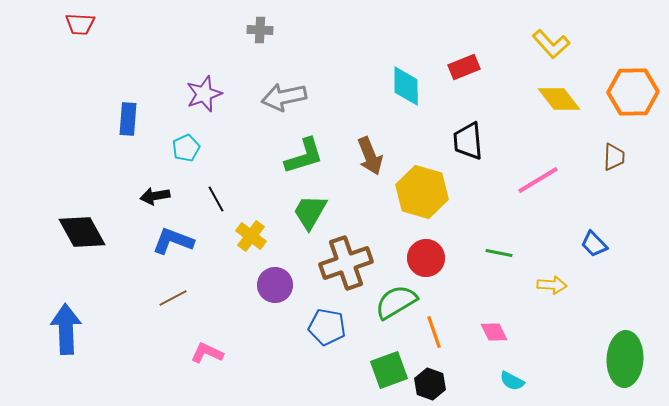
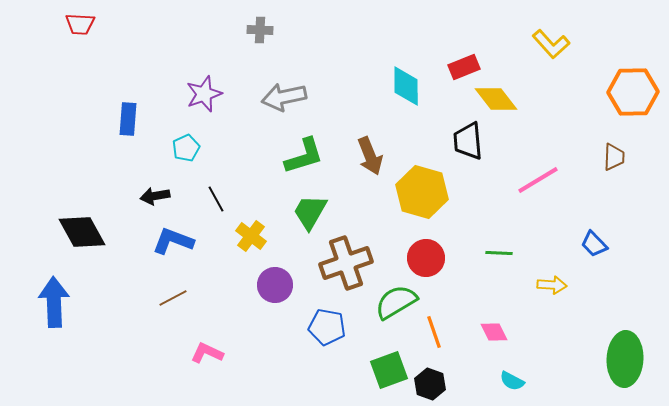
yellow diamond: moved 63 px left
green line: rotated 8 degrees counterclockwise
blue arrow: moved 12 px left, 27 px up
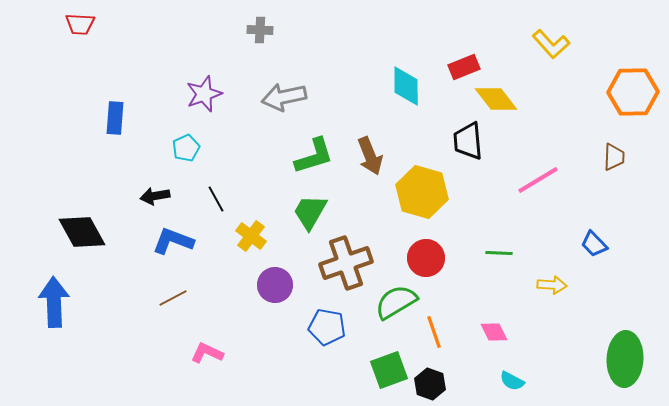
blue rectangle: moved 13 px left, 1 px up
green L-shape: moved 10 px right
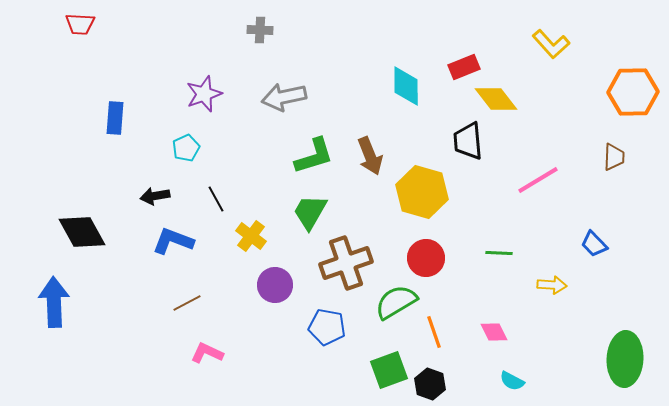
brown line: moved 14 px right, 5 px down
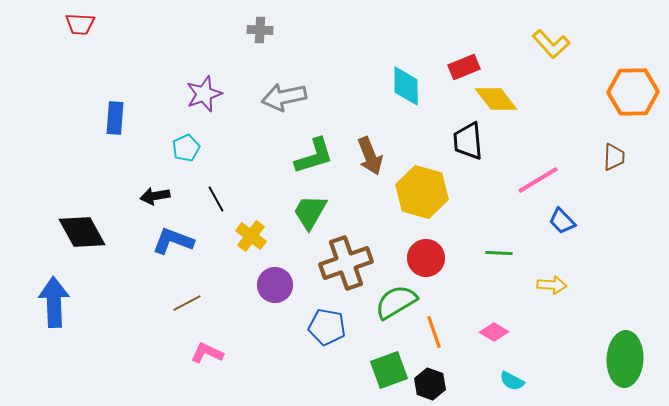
blue trapezoid: moved 32 px left, 23 px up
pink diamond: rotated 32 degrees counterclockwise
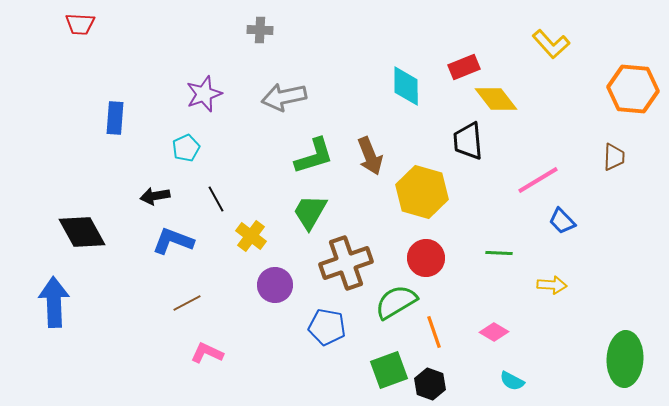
orange hexagon: moved 3 px up; rotated 6 degrees clockwise
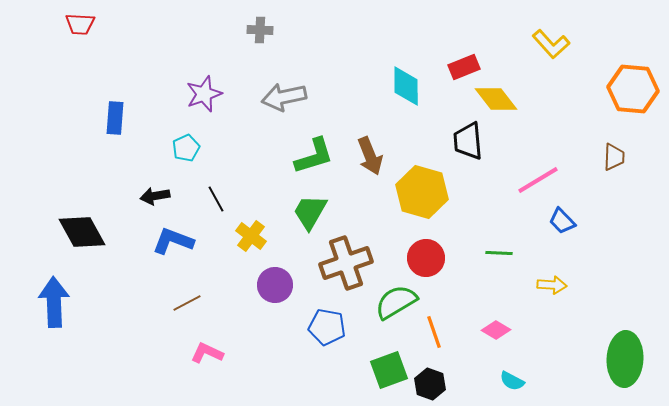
pink diamond: moved 2 px right, 2 px up
